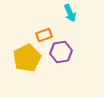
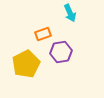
orange rectangle: moved 1 px left, 1 px up
yellow pentagon: moved 1 px left, 6 px down
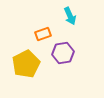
cyan arrow: moved 3 px down
purple hexagon: moved 2 px right, 1 px down
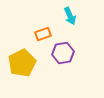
yellow pentagon: moved 4 px left, 1 px up
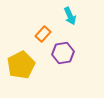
orange rectangle: rotated 28 degrees counterclockwise
yellow pentagon: moved 1 px left, 2 px down
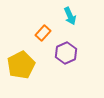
orange rectangle: moved 1 px up
purple hexagon: moved 3 px right; rotated 15 degrees counterclockwise
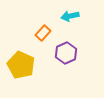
cyan arrow: rotated 102 degrees clockwise
yellow pentagon: rotated 20 degrees counterclockwise
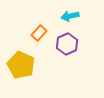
orange rectangle: moved 4 px left
purple hexagon: moved 1 px right, 9 px up
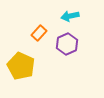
yellow pentagon: moved 1 px down
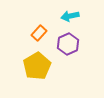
purple hexagon: moved 1 px right
yellow pentagon: moved 16 px right; rotated 16 degrees clockwise
